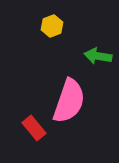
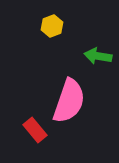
red rectangle: moved 1 px right, 2 px down
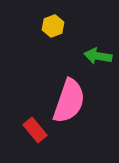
yellow hexagon: moved 1 px right
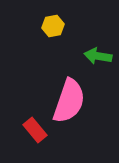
yellow hexagon: rotated 10 degrees clockwise
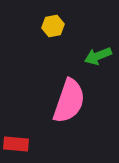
green arrow: rotated 32 degrees counterclockwise
red rectangle: moved 19 px left, 14 px down; rotated 45 degrees counterclockwise
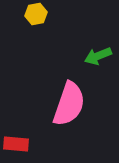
yellow hexagon: moved 17 px left, 12 px up
pink semicircle: moved 3 px down
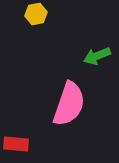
green arrow: moved 1 px left
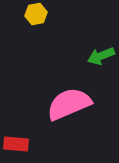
green arrow: moved 4 px right
pink semicircle: rotated 132 degrees counterclockwise
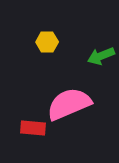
yellow hexagon: moved 11 px right, 28 px down; rotated 10 degrees clockwise
red rectangle: moved 17 px right, 16 px up
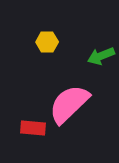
pink semicircle: rotated 21 degrees counterclockwise
